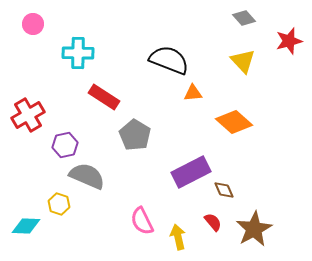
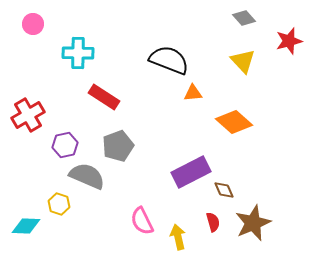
gray pentagon: moved 17 px left, 11 px down; rotated 20 degrees clockwise
red semicircle: rotated 24 degrees clockwise
brown star: moved 1 px left, 6 px up; rotated 6 degrees clockwise
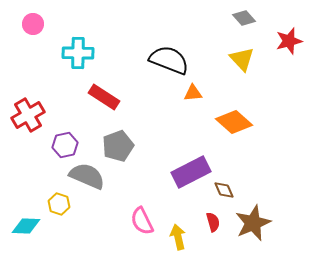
yellow triangle: moved 1 px left, 2 px up
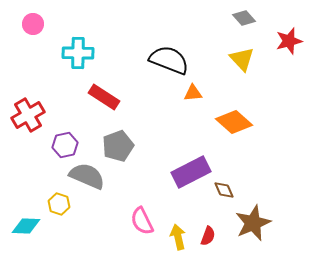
red semicircle: moved 5 px left, 14 px down; rotated 36 degrees clockwise
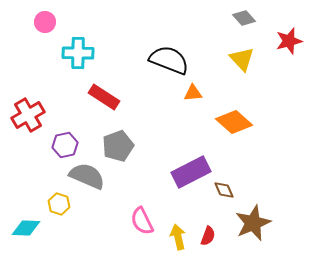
pink circle: moved 12 px right, 2 px up
cyan diamond: moved 2 px down
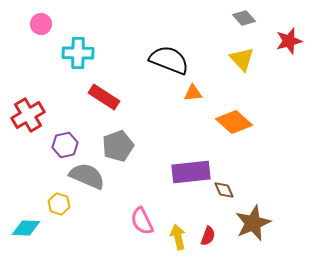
pink circle: moved 4 px left, 2 px down
purple rectangle: rotated 21 degrees clockwise
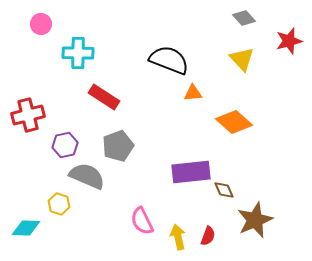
red cross: rotated 16 degrees clockwise
brown star: moved 2 px right, 3 px up
